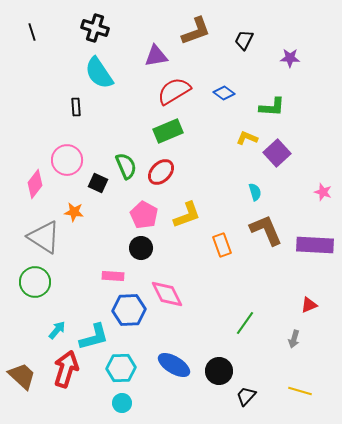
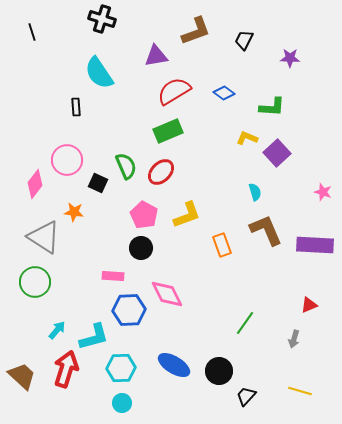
black cross at (95, 28): moved 7 px right, 9 px up
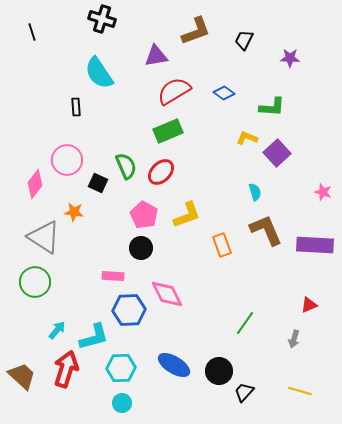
black trapezoid at (246, 396): moved 2 px left, 4 px up
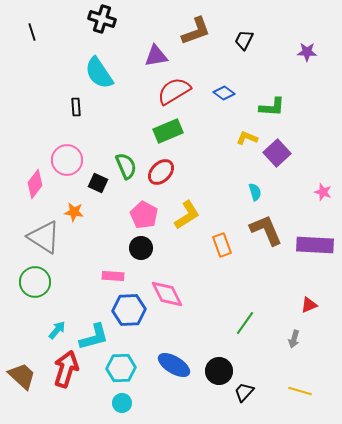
purple star at (290, 58): moved 17 px right, 6 px up
yellow L-shape at (187, 215): rotated 12 degrees counterclockwise
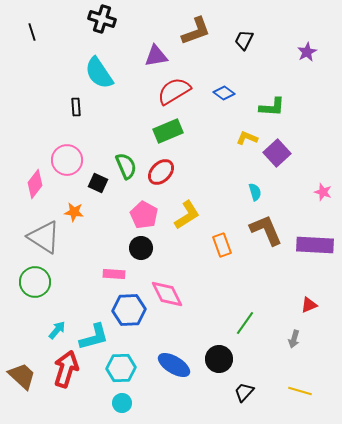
purple star at (307, 52): rotated 30 degrees counterclockwise
pink rectangle at (113, 276): moved 1 px right, 2 px up
black circle at (219, 371): moved 12 px up
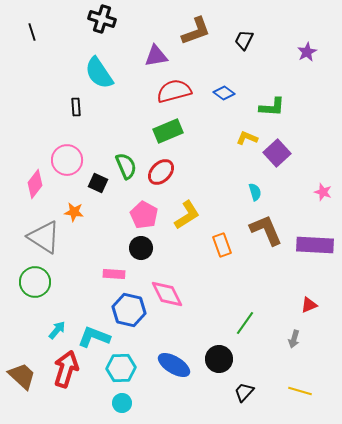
red semicircle at (174, 91): rotated 16 degrees clockwise
blue hexagon at (129, 310): rotated 16 degrees clockwise
cyan L-shape at (94, 337): rotated 144 degrees counterclockwise
